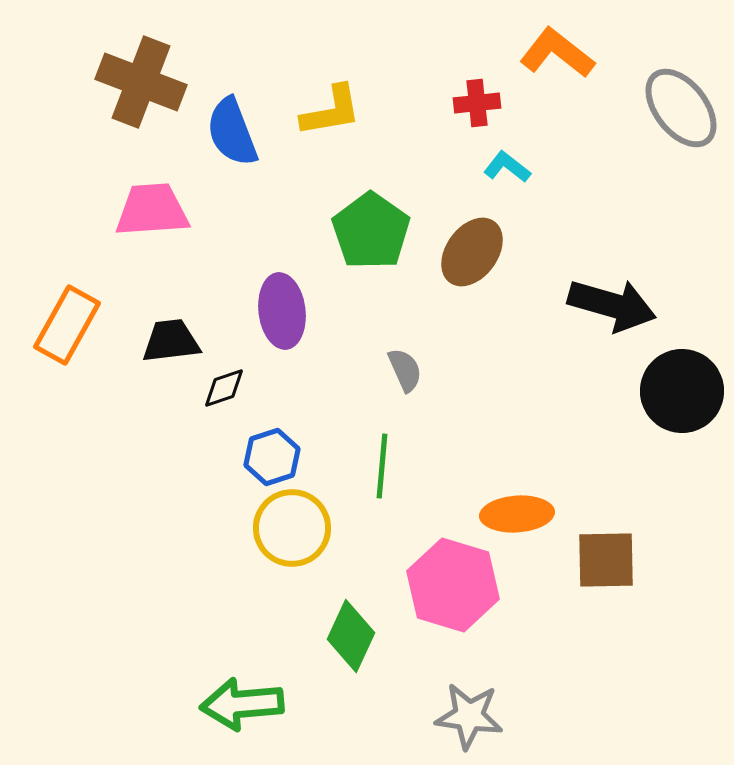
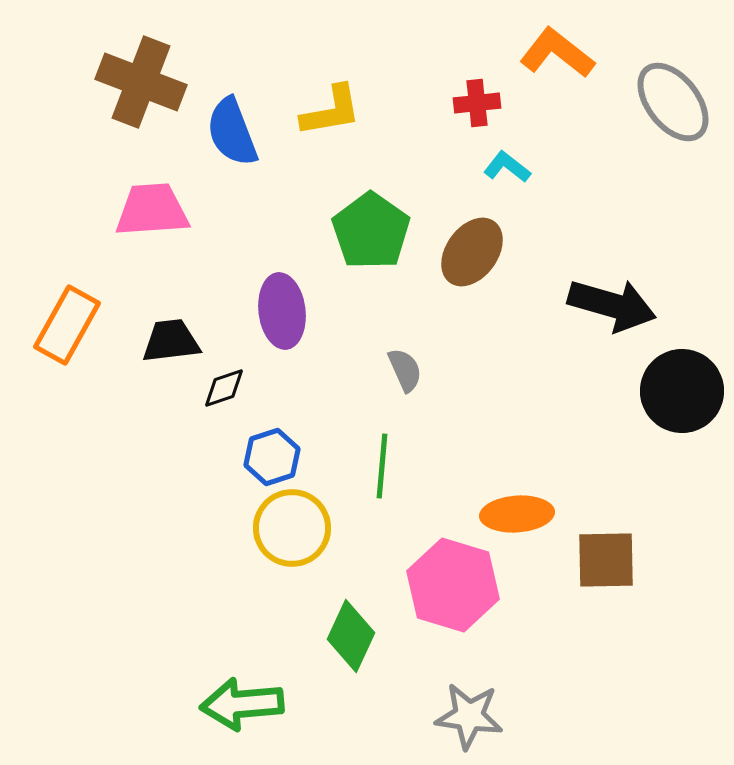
gray ellipse: moved 8 px left, 6 px up
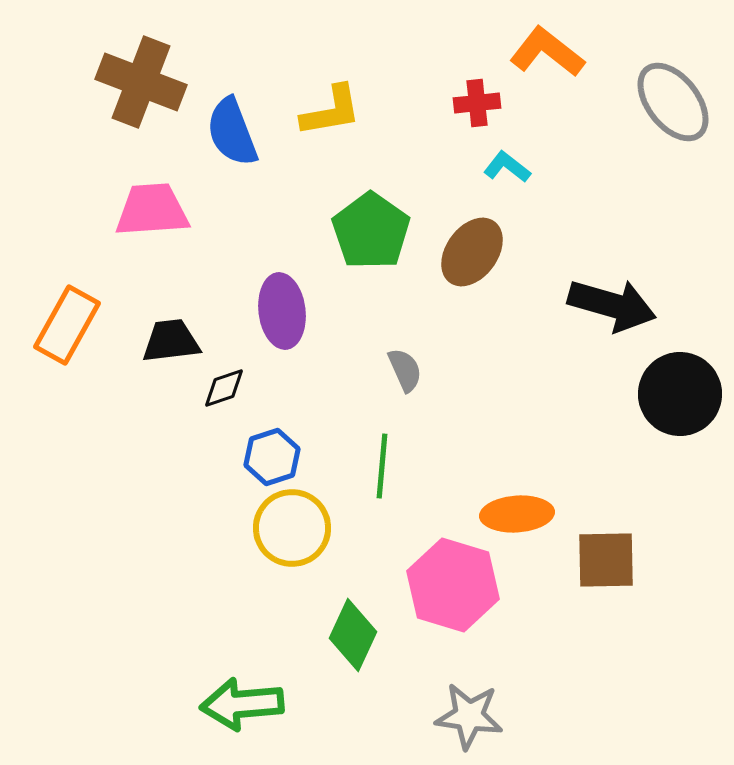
orange L-shape: moved 10 px left, 1 px up
black circle: moved 2 px left, 3 px down
green diamond: moved 2 px right, 1 px up
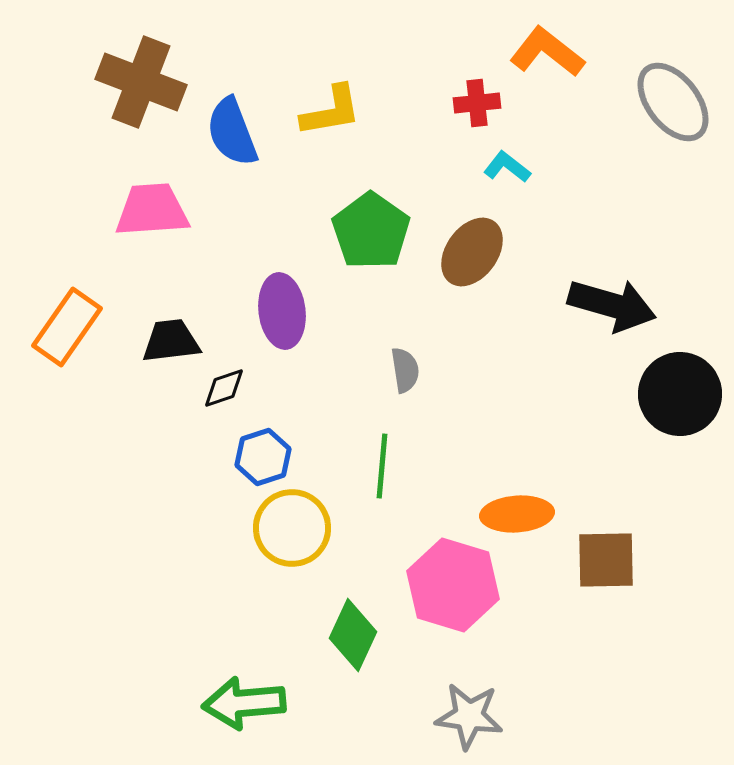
orange rectangle: moved 2 px down; rotated 6 degrees clockwise
gray semicircle: rotated 15 degrees clockwise
blue hexagon: moved 9 px left
green arrow: moved 2 px right, 1 px up
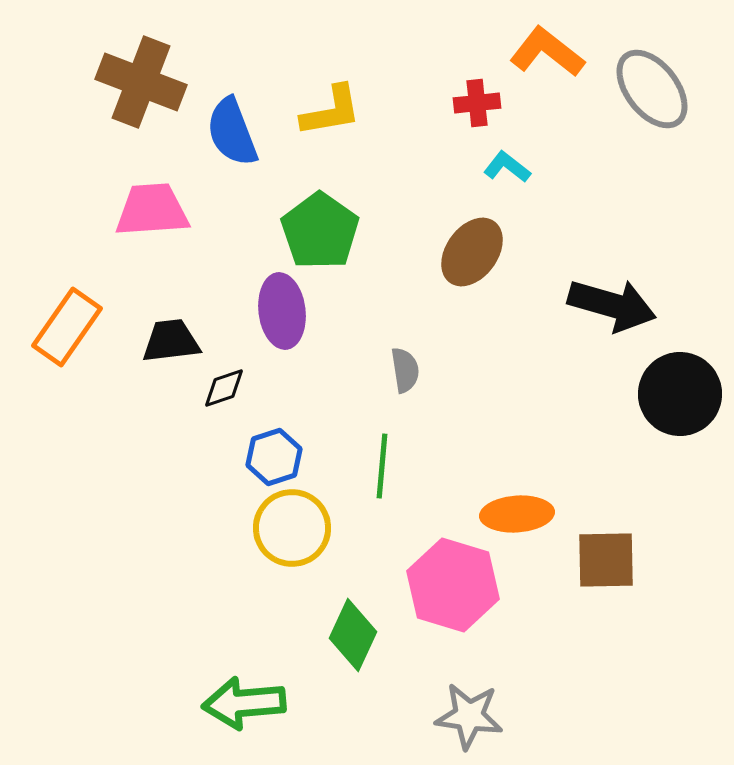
gray ellipse: moved 21 px left, 13 px up
green pentagon: moved 51 px left
blue hexagon: moved 11 px right
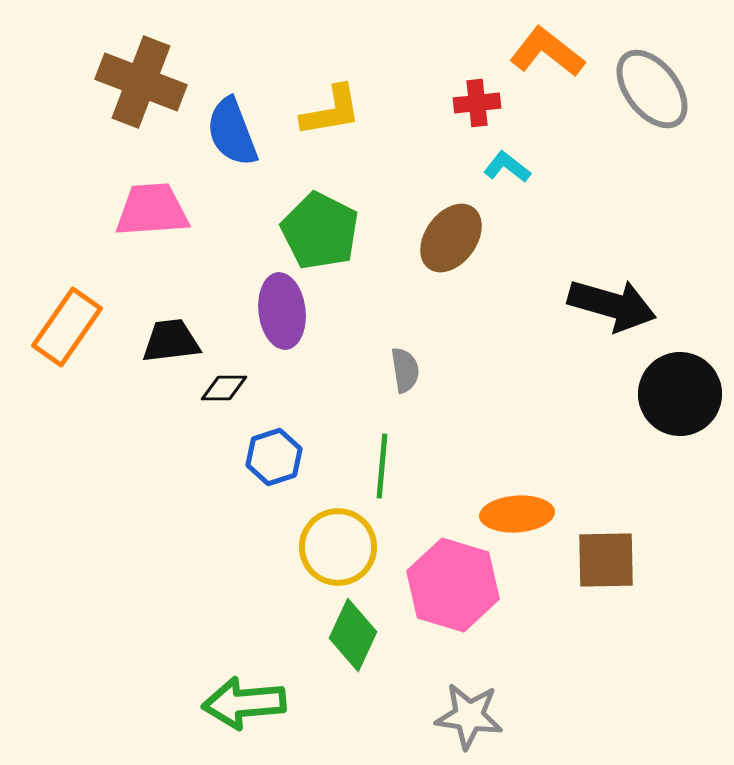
green pentagon: rotated 8 degrees counterclockwise
brown ellipse: moved 21 px left, 14 px up
black diamond: rotated 18 degrees clockwise
yellow circle: moved 46 px right, 19 px down
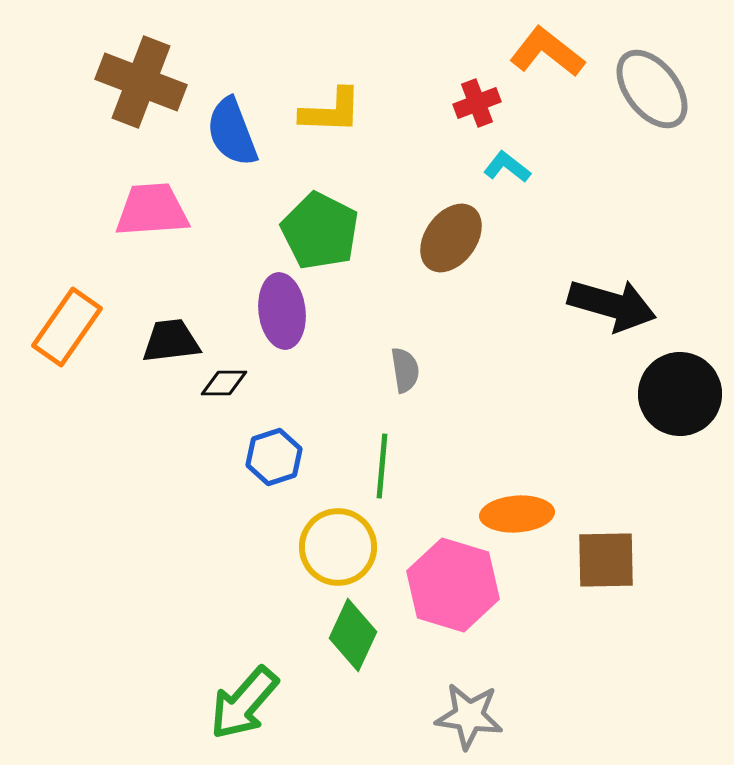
red cross: rotated 15 degrees counterclockwise
yellow L-shape: rotated 12 degrees clockwise
black diamond: moved 5 px up
green arrow: rotated 44 degrees counterclockwise
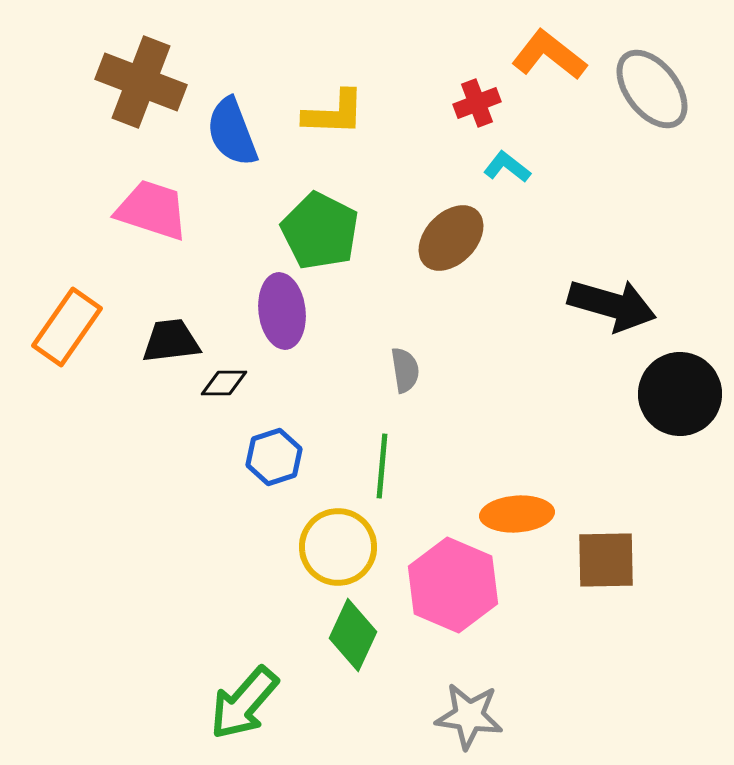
orange L-shape: moved 2 px right, 3 px down
yellow L-shape: moved 3 px right, 2 px down
pink trapezoid: rotated 22 degrees clockwise
brown ellipse: rotated 8 degrees clockwise
pink hexagon: rotated 6 degrees clockwise
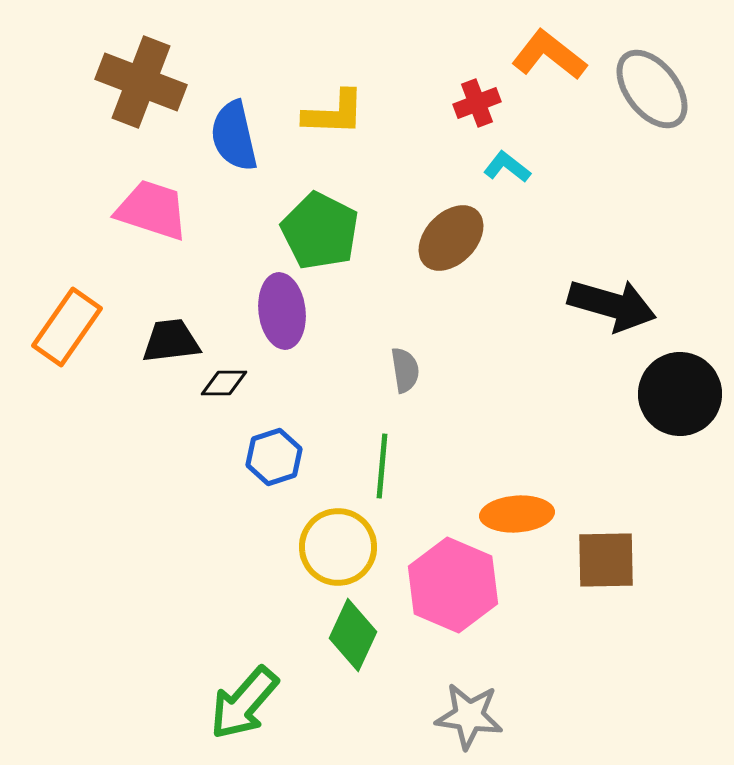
blue semicircle: moved 2 px right, 4 px down; rotated 8 degrees clockwise
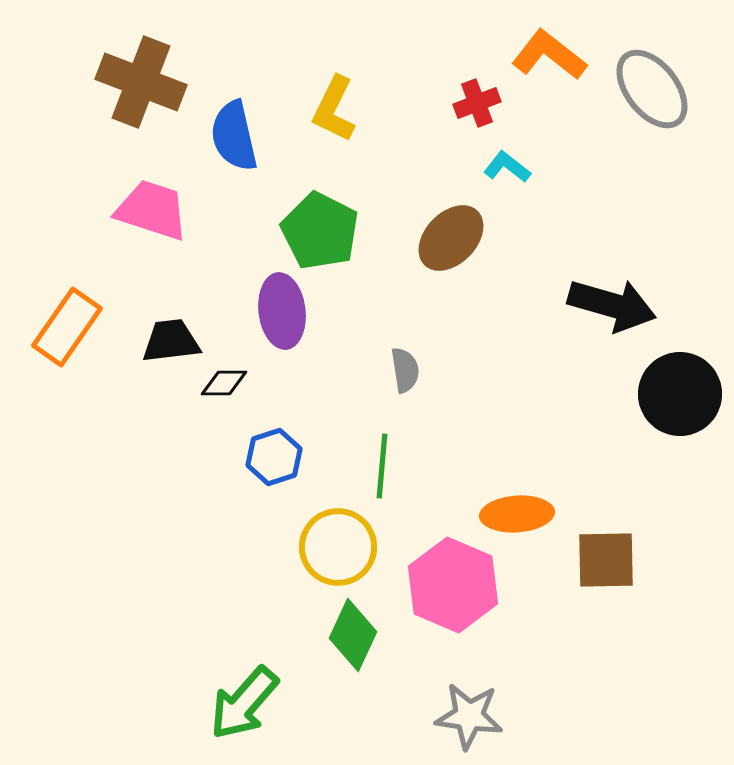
yellow L-shape: moved 4 px up; rotated 114 degrees clockwise
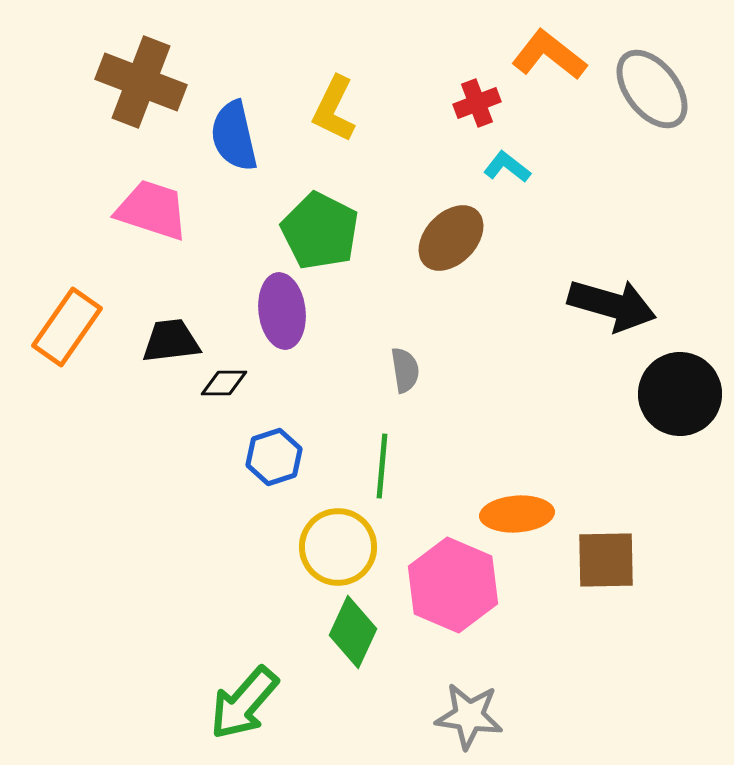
green diamond: moved 3 px up
